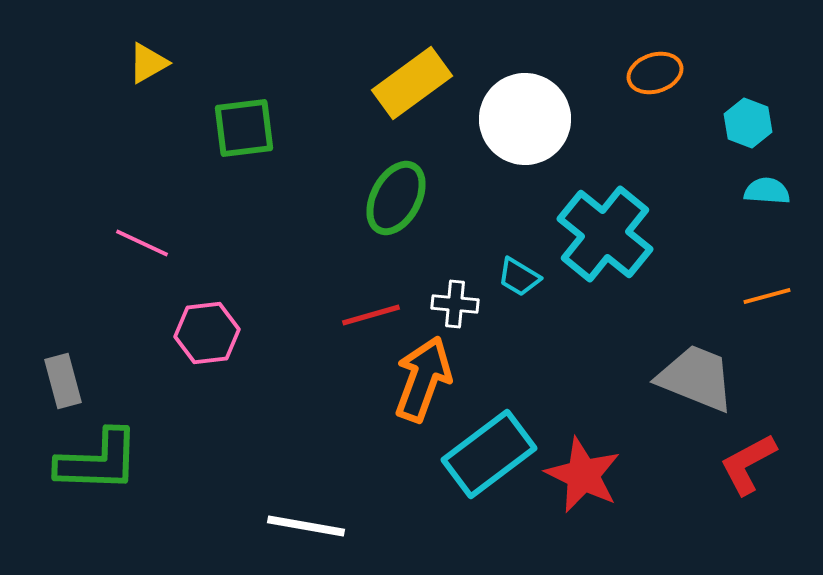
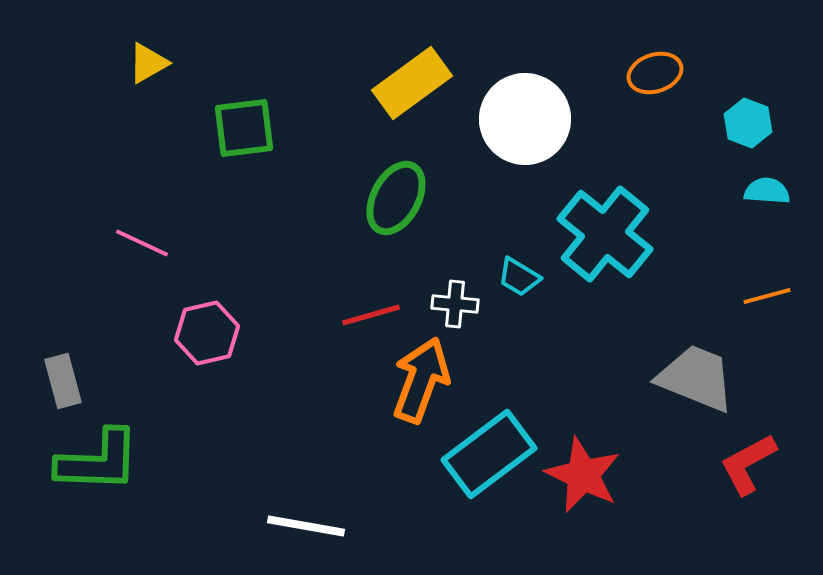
pink hexagon: rotated 6 degrees counterclockwise
orange arrow: moved 2 px left, 1 px down
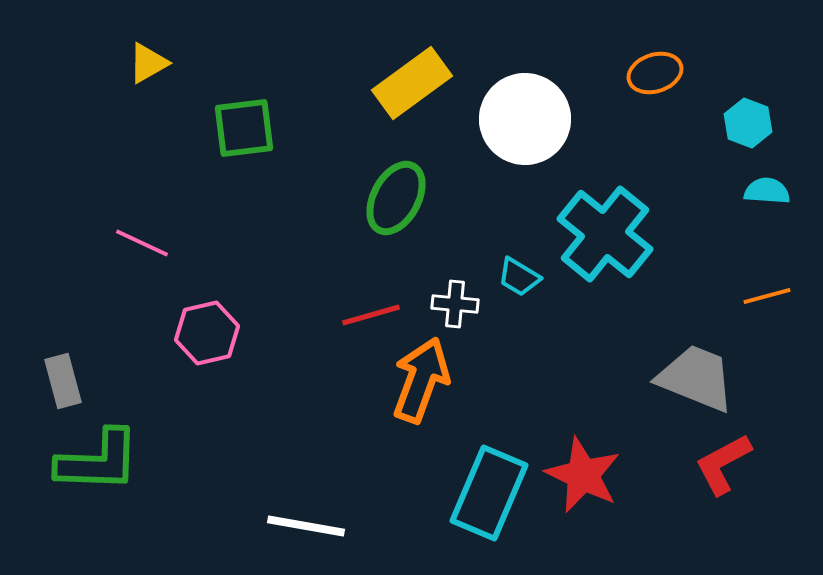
cyan rectangle: moved 39 px down; rotated 30 degrees counterclockwise
red L-shape: moved 25 px left
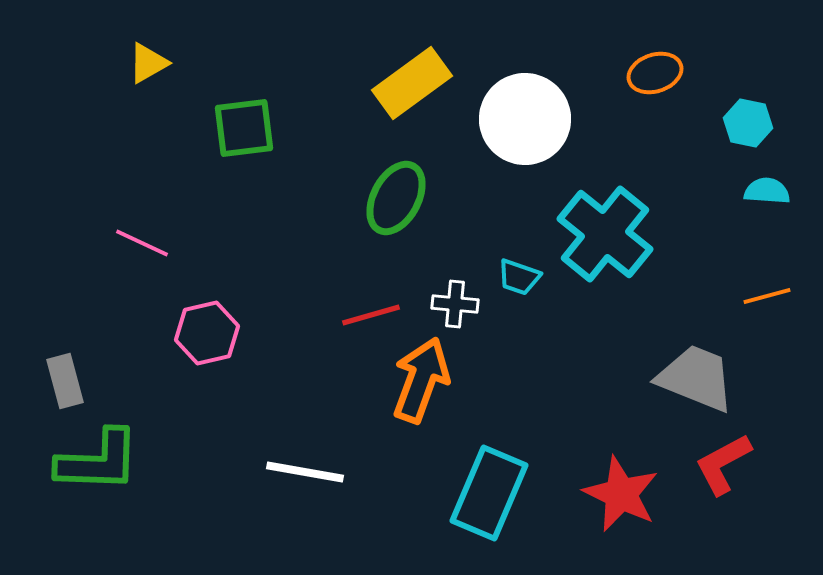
cyan hexagon: rotated 9 degrees counterclockwise
cyan trapezoid: rotated 12 degrees counterclockwise
gray rectangle: moved 2 px right
red star: moved 38 px right, 19 px down
white line: moved 1 px left, 54 px up
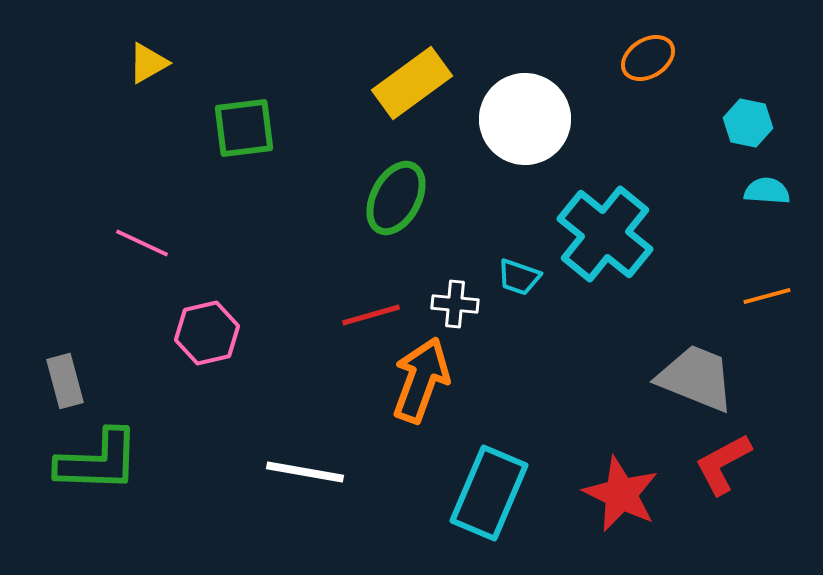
orange ellipse: moved 7 px left, 15 px up; rotated 14 degrees counterclockwise
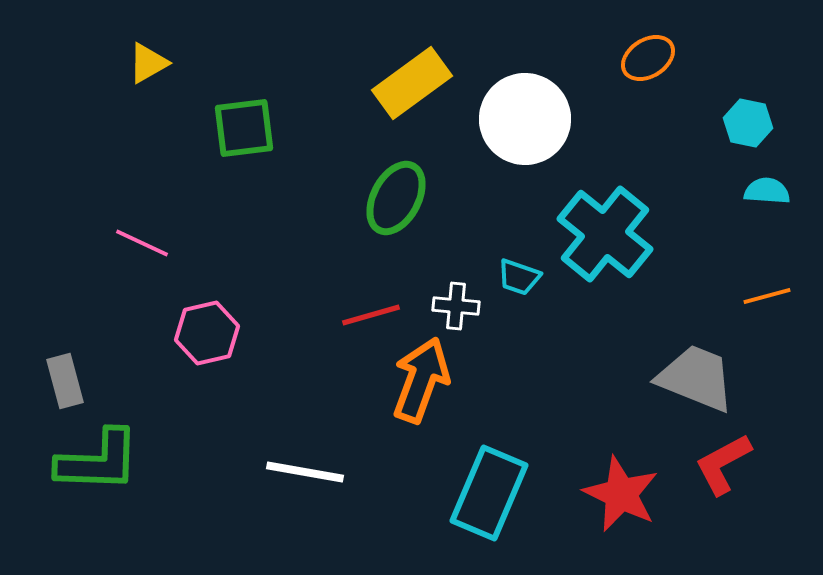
white cross: moved 1 px right, 2 px down
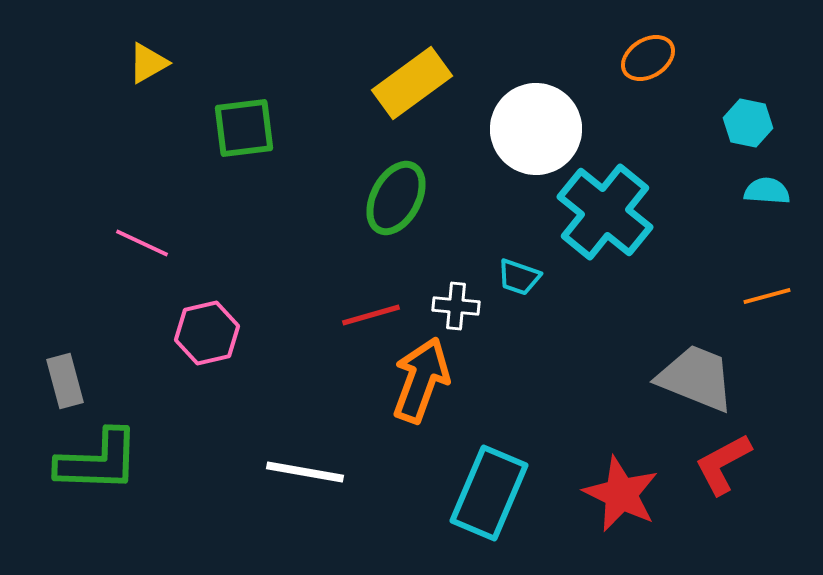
white circle: moved 11 px right, 10 px down
cyan cross: moved 22 px up
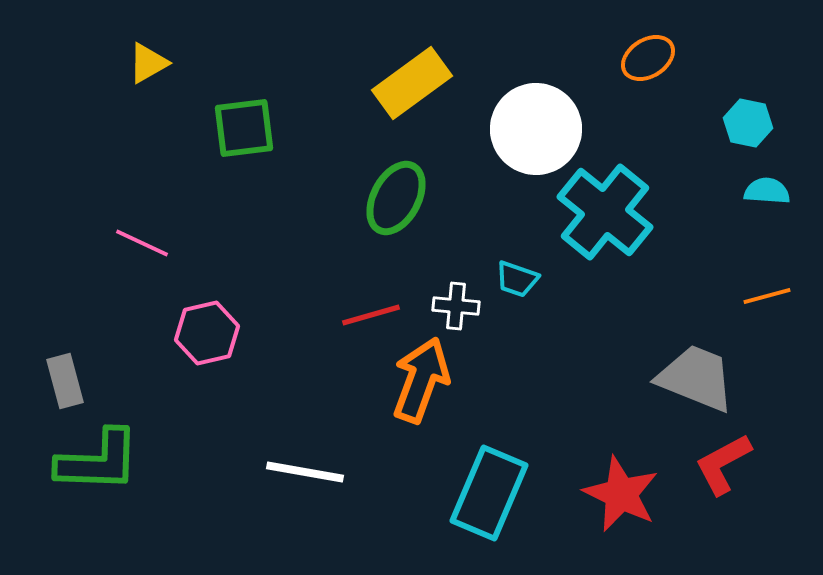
cyan trapezoid: moved 2 px left, 2 px down
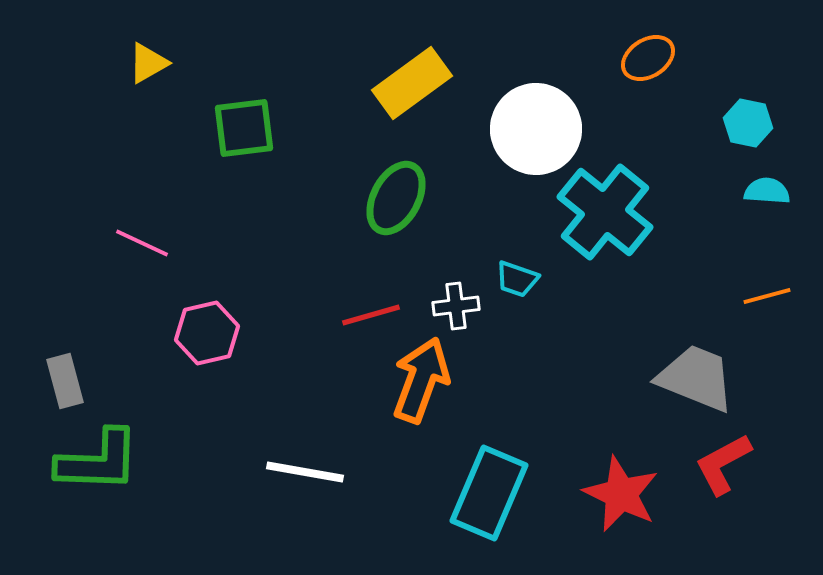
white cross: rotated 12 degrees counterclockwise
